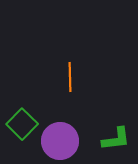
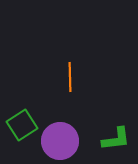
green square: moved 1 px down; rotated 12 degrees clockwise
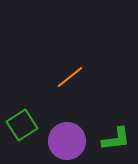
orange line: rotated 52 degrees clockwise
purple circle: moved 7 px right
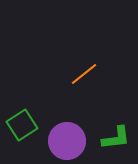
orange line: moved 14 px right, 3 px up
green L-shape: moved 1 px up
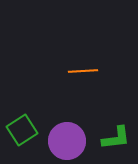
orange line: moved 1 px left, 3 px up; rotated 36 degrees clockwise
green square: moved 5 px down
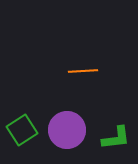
purple circle: moved 11 px up
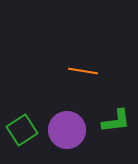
orange line: rotated 12 degrees clockwise
green L-shape: moved 17 px up
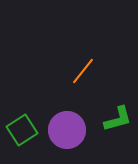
orange line: rotated 60 degrees counterclockwise
green L-shape: moved 2 px right, 2 px up; rotated 8 degrees counterclockwise
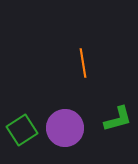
orange line: moved 8 px up; rotated 48 degrees counterclockwise
purple circle: moved 2 px left, 2 px up
